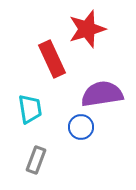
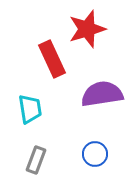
blue circle: moved 14 px right, 27 px down
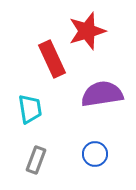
red star: moved 2 px down
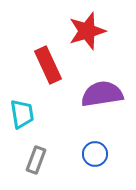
red rectangle: moved 4 px left, 6 px down
cyan trapezoid: moved 8 px left, 5 px down
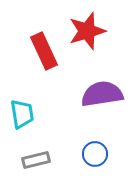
red rectangle: moved 4 px left, 14 px up
gray rectangle: rotated 56 degrees clockwise
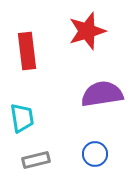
red rectangle: moved 17 px left; rotated 18 degrees clockwise
cyan trapezoid: moved 4 px down
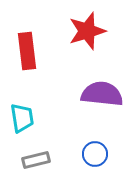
purple semicircle: rotated 15 degrees clockwise
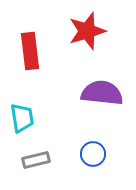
red rectangle: moved 3 px right
purple semicircle: moved 1 px up
blue circle: moved 2 px left
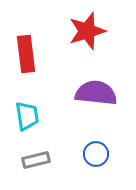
red rectangle: moved 4 px left, 3 px down
purple semicircle: moved 6 px left
cyan trapezoid: moved 5 px right, 2 px up
blue circle: moved 3 px right
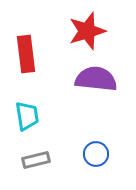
purple semicircle: moved 14 px up
